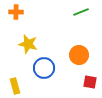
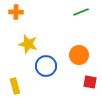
blue circle: moved 2 px right, 2 px up
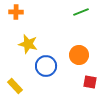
yellow rectangle: rotated 28 degrees counterclockwise
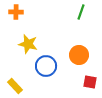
green line: rotated 49 degrees counterclockwise
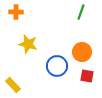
orange circle: moved 3 px right, 3 px up
blue circle: moved 11 px right
red square: moved 3 px left, 6 px up
yellow rectangle: moved 2 px left, 1 px up
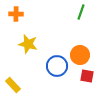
orange cross: moved 2 px down
orange circle: moved 2 px left, 3 px down
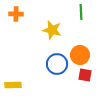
green line: rotated 21 degrees counterclockwise
yellow star: moved 24 px right, 14 px up
blue circle: moved 2 px up
red square: moved 2 px left, 1 px up
yellow rectangle: rotated 49 degrees counterclockwise
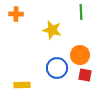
blue circle: moved 4 px down
yellow rectangle: moved 9 px right
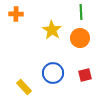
yellow star: rotated 18 degrees clockwise
orange circle: moved 17 px up
blue circle: moved 4 px left, 5 px down
red square: rotated 24 degrees counterclockwise
yellow rectangle: moved 2 px right, 2 px down; rotated 49 degrees clockwise
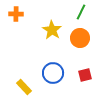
green line: rotated 28 degrees clockwise
